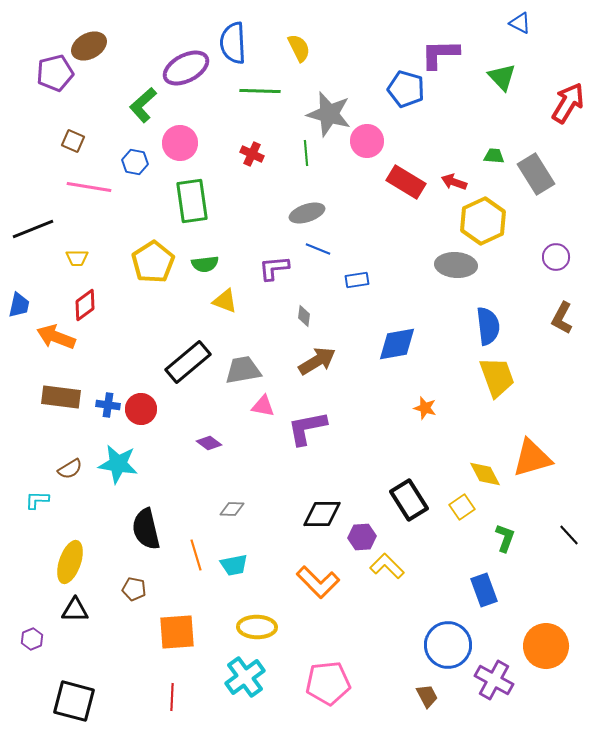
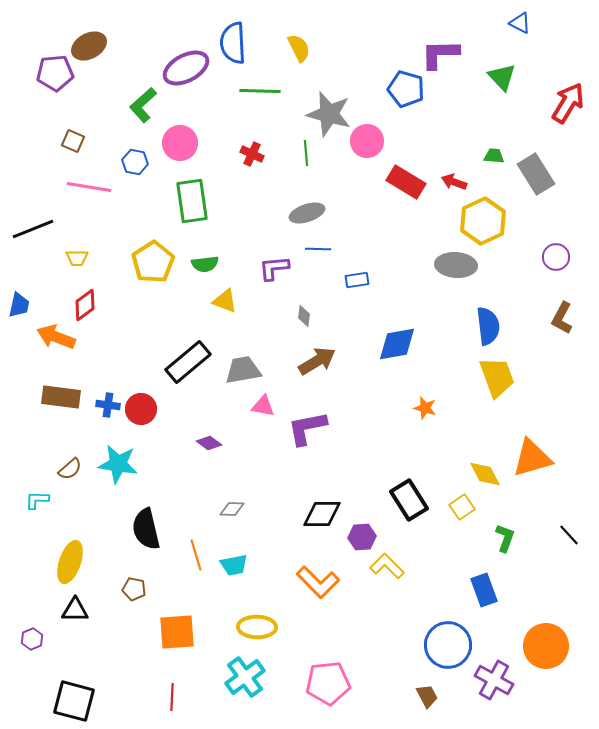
purple pentagon at (55, 73): rotated 9 degrees clockwise
blue line at (318, 249): rotated 20 degrees counterclockwise
brown semicircle at (70, 469): rotated 10 degrees counterclockwise
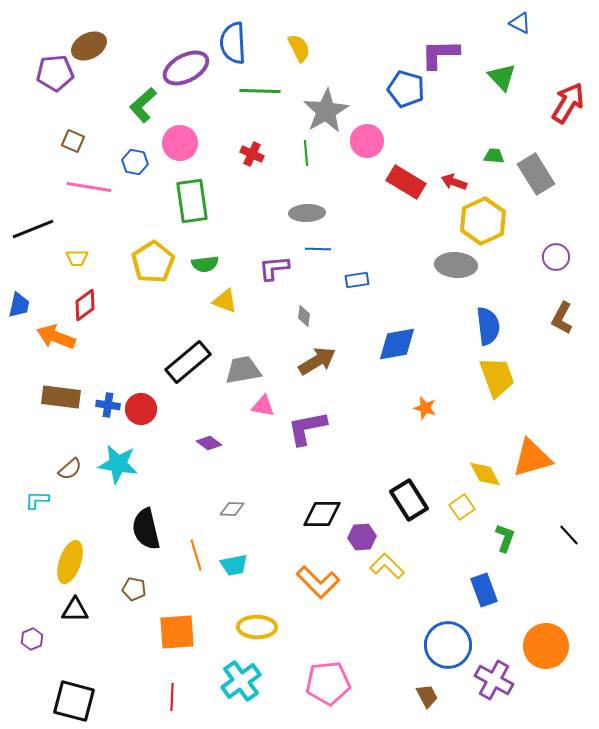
gray star at (329, 114): moved 3 px left, 3 px up; rotated 27 degrees clockwise
gray ellipse at (307, 213): rotated 16 degrees clockwise
cyan cross at (245, 677): moved 4 px left, 4 px down
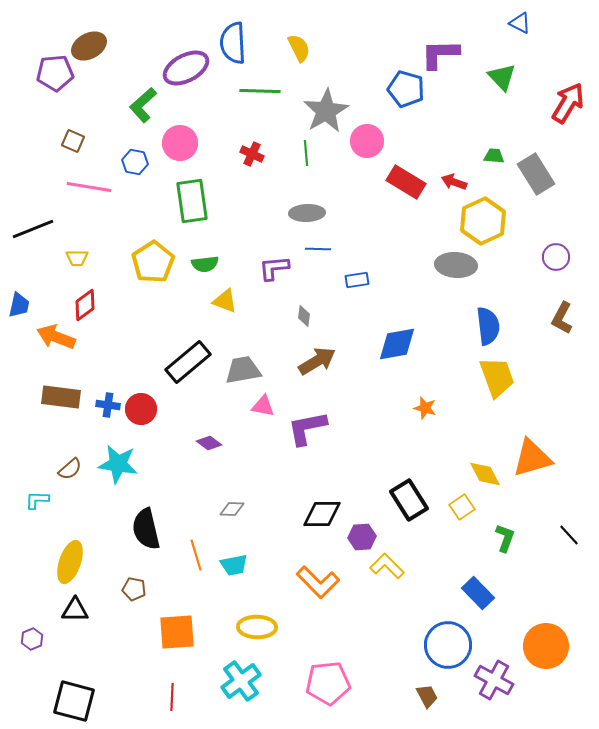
blue rectangle at (484, 590): moved 6 px left, 3 px down; rotated 24 degrees counterclockwise
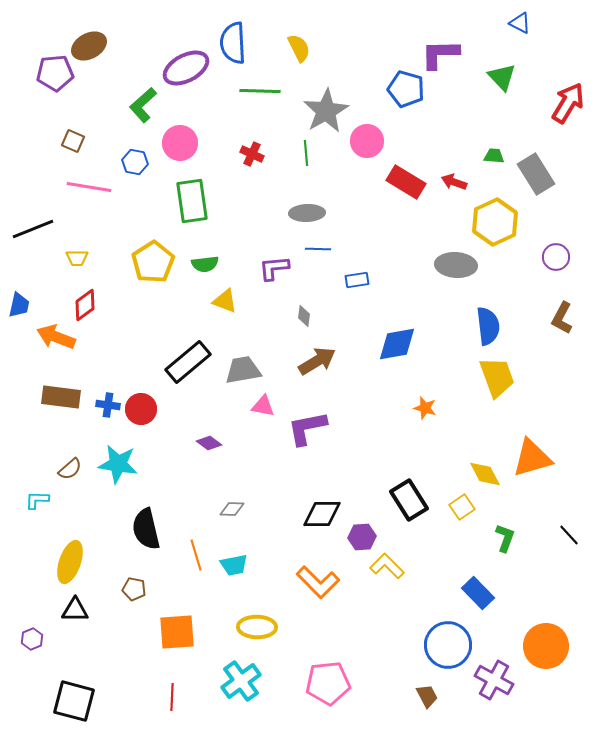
yellow hexagon at (483, 221): moved 12 px right, 1 px down
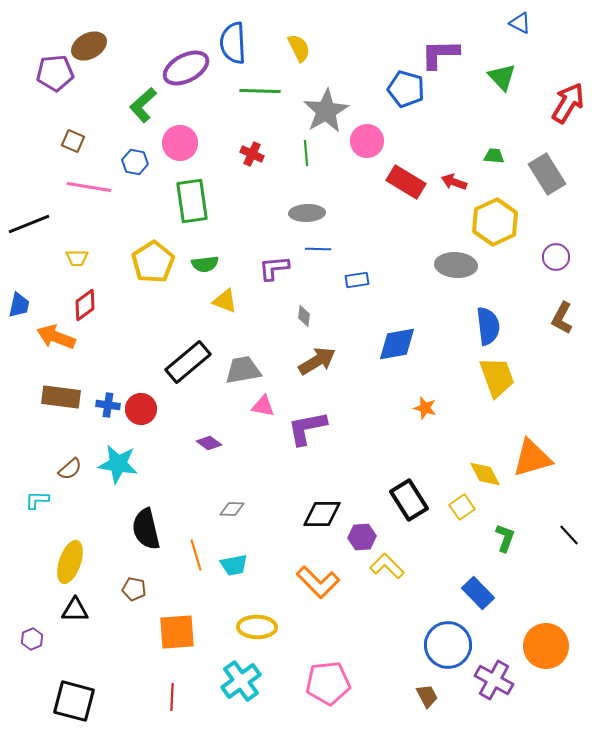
gray rectangle at (536, 174): moved 11 px right
black line at (33, 229): moved 4 px left, 5 px up
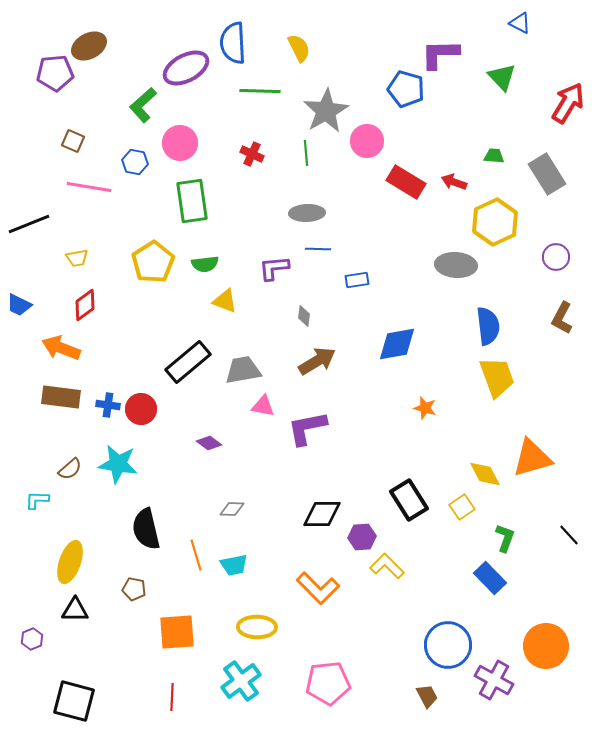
yellow trapezoid at (77, 258): rotated 10 degrees counterclockwise
blue trapezoid at (19, 305): rotated 104 degrees clockwise
orange arrow at (56, 337): moved 5 px right, 11 px down
orange L-shape at (318, 582): moved 6 px down
blue rectangle at (478, 593): moved 12 px right, 15 px up
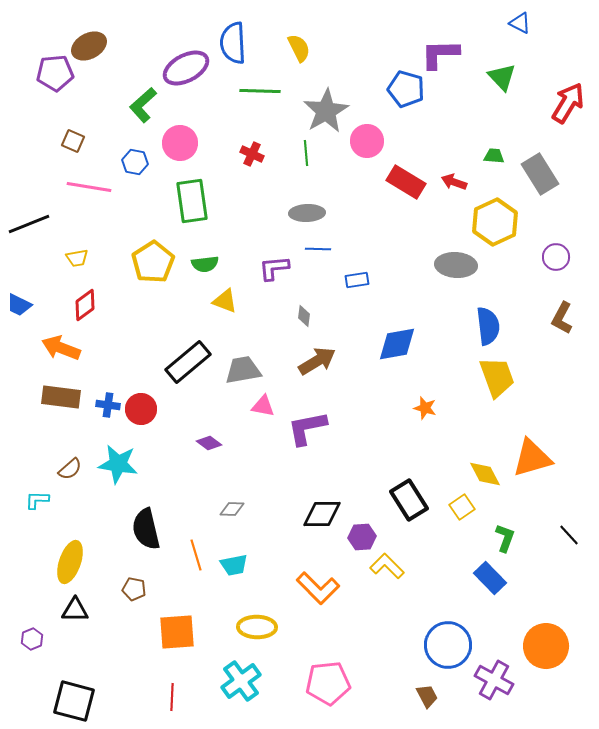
gray rectangle at (547, 174): moved 7 px left
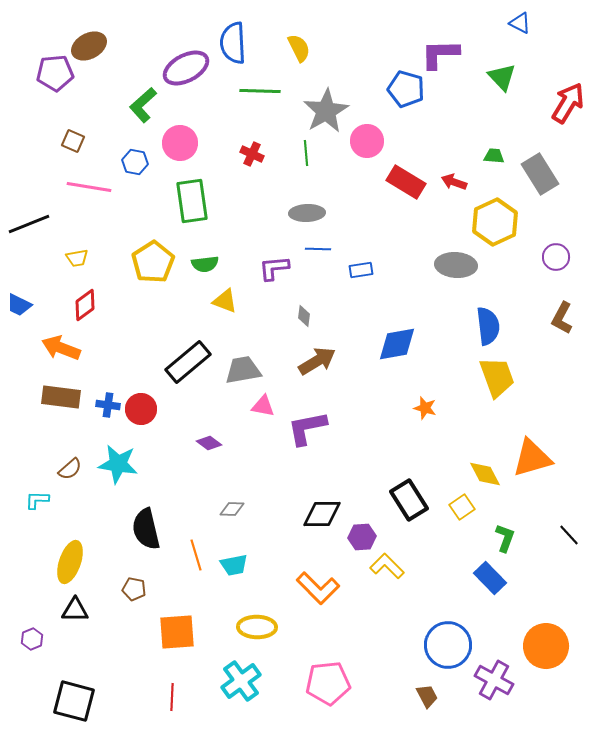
blue rectangle at (357, 280): moved 4 px right, 10 px up
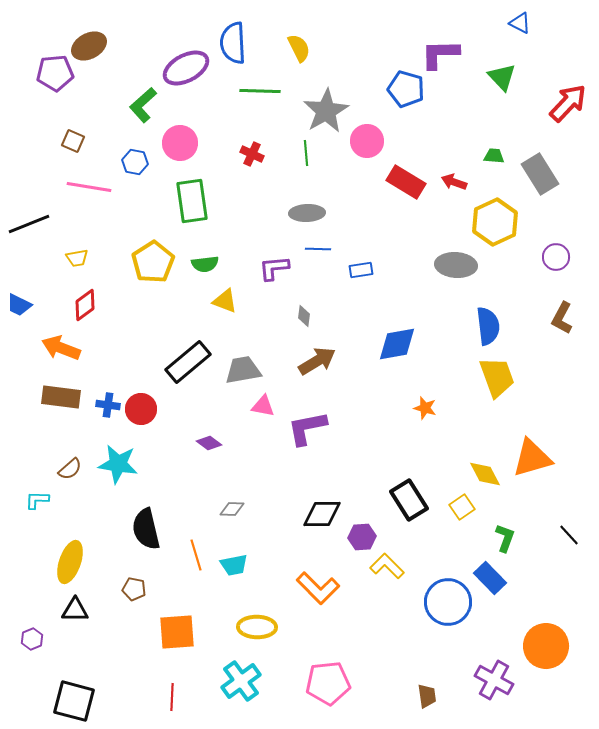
red arrow at (568, 103): rotated 12 degrees clockwise
blue circle at (448, 645): moved 43 px up
brown trapezoid at (427, 696): rotated 20 degrees clockwise
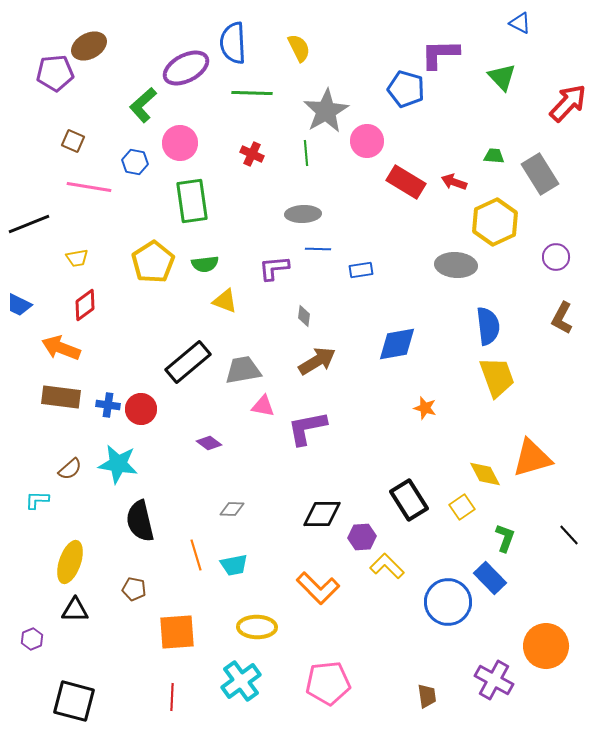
green line at (260, 91): moved 8 px left, 2 px down
gray ellipse at (307, 213): moved 4 px left, 1 px down
black semicircle at (146, 529): moved 6 px left, 8 px up
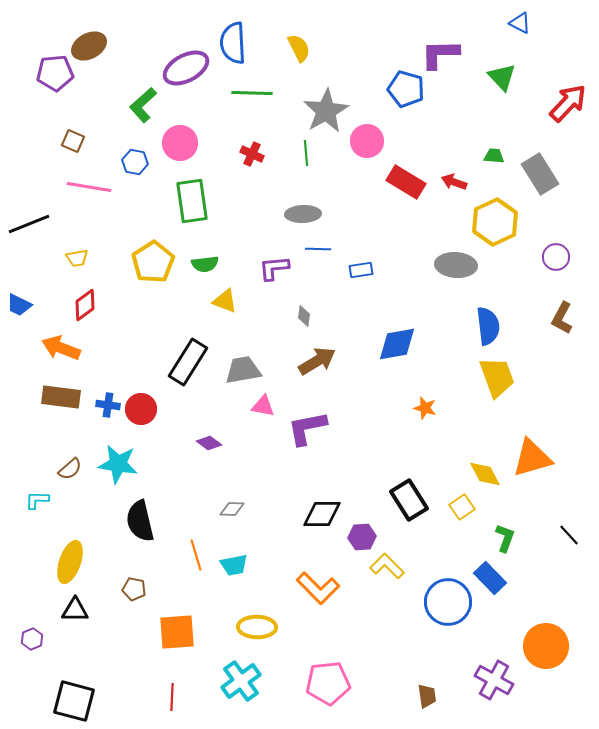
black rectangle at (188, 362): rotated 18 degrees counterclockwise
